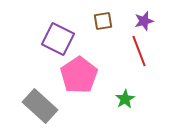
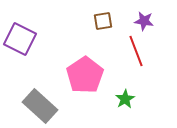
purple star: rotated 24 degrees clockwise
purple square: moved 38 px left
red line: moved 3 px left
pink pentagon: moved 6 px right
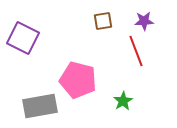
purple star: rotated 12 degrees counterclockwise
purple square: moved 3 px right, 1 px up
pink pentagon: moved 7 px left, 5 px down; rotated 24 degrees counterclockwise
green star: moved 2 px left, 2 px down
gray rectangle: rotated 52 degrees counterclockwise
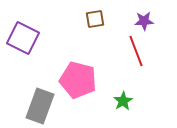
brown square: moved 8 px left, 2 px up
gray rectangle: rotated 60 degrees counterclockwise
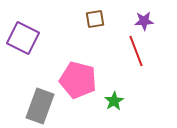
green star: moved 9 px left
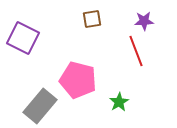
brown square: moved 3 px left
green star: moved 5 px right, 1 px down
gray rectangle: rotated 20 degrees clockwise
